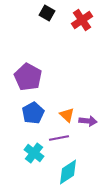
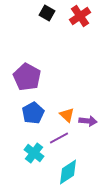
red cross: moved 2 px left, 4 px up
purple pentagon: moved 1 px left
purple line: rotated 18 degrees counterclockwise
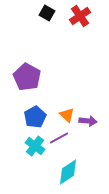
blue pentagon: moved 2 px right, 4 px down
cyan cross: moved 1 px right, 7 px up
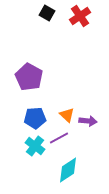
purple pentagon: moved 2 px right
blue pentagon: moved 1 px down; rotated 25 degrees clockwise
cyan diamond: moved 2 px up
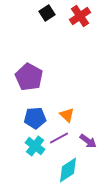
black square: rotated 28 degrees clockwise
purple arrow: moved 20 px down; rotated 30 degrees clockwise
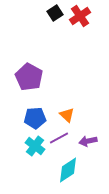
black square: moved 8 px right
purple arrow: rotated 132 degrees clockwise
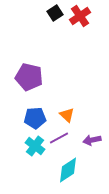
purple pentagon: rotated 16 degrees counterclockwise
purple arrow: moved 4 px right, 1 px up
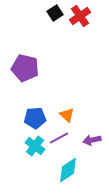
purple pentagon: moved 4 px left, 9 px up
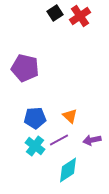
orange triangle: moved 3 px right, 1 px down
purple line: moved 2 px down
